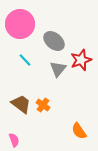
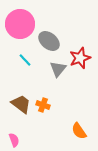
gray ellipse: moved 5 px left
red star: moved 1 px left, 2 px up
orange cross: rotated 16 degrees counterclockwise
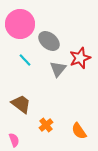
orange cross: moved 3 px right, 20 px down; rotated 32 degrees clockwise
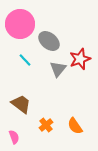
red star: moved 1 px down
orange semicircle: moved 4 px left, 5 px up
pink semicircle: moved 3 px up
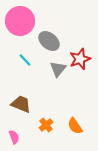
pink circle: moved 3 px up
brown trapezoid: rotated 15 degrees counterclockwise
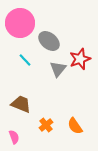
pink circle: moved 2 px down
